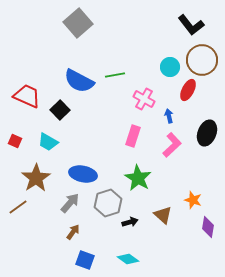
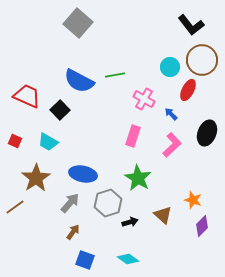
gray square: rotated 8 degrees counterclockwise
blue arrow: moved 2 px right, 2 px up; rotated 32 degrees counterclockwise
brown line: moved 3 px left
purple diamond: moved 6 px left, 1 px up; rotated 35 degrees clockwise
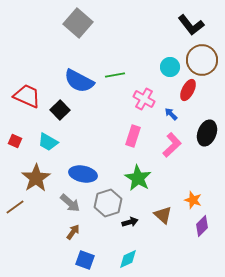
gray arrow: rotated 90 degrees clockwise
cyan diamond: rotated 60 degrees counterclockwise
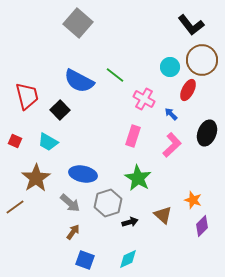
green line: rotated 48 degrees clockwise
red trapezoid: rotated 52 degrees clockwise
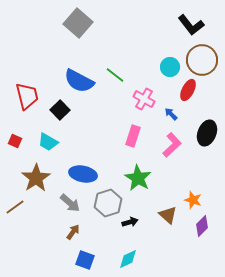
brown triangle: moved 5 px right
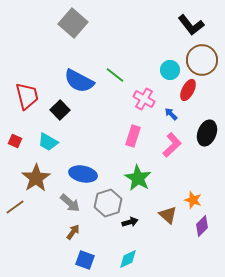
gray square: moved 5 px left
cyan circle: moved 3 px down
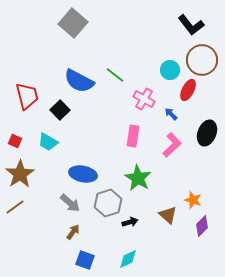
pink rectangle: rotated 10 degrees counterclockwise
brown star: moved 16 px left, 4 px up
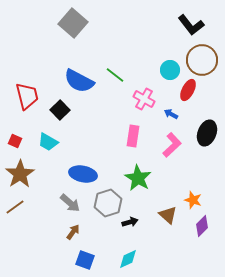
blue arrow: rotated 16 degrees counterclockwise
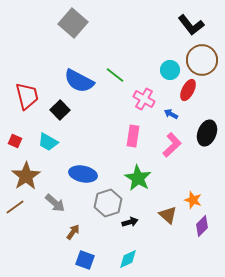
brown star: moved 6 px right, 2 px down
gray arrow: moved 15 px left
